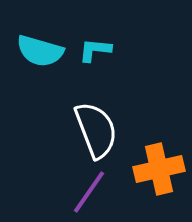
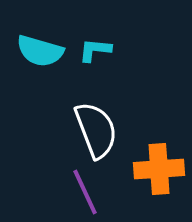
orange cross: rotated 9 degrees clockwise
purple line: moved 4 px left; rotated 60 degrees counterclockwise
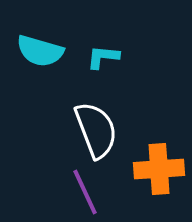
cyan L-shape: moved 8 px right, 7 px down
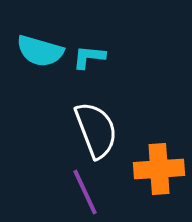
cyan L-shape: moved 14 px left
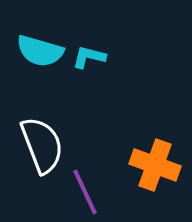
cyan L-shape: rotated 8 degrees clockwise
white semicircle: moved 54 px left, 15 px down
orange cross: moved 4 px left, 4 px up; rotated 24 degrees clockwise
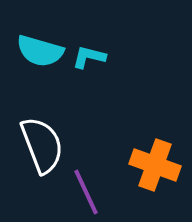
purple line: moved 1 px right
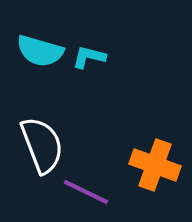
purple line: rotated 39 degrees counterclockwise
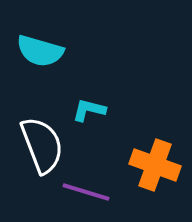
cyan L-shape: moved 53 px down
purple line: rotated 9 degrees counterclockwise
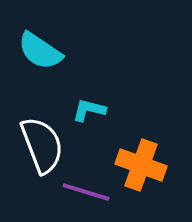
cyan semicircle: rotated 18 degrees clockwise
orange cross: moved 14 px left
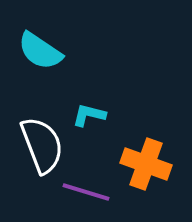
cyan L-shape: moved 5 px down
orange cross: moved 5 px right, 1 px up
